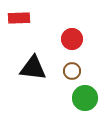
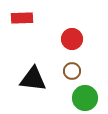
red rectangle: moved 3 px right
black triangle: moved 11 px down
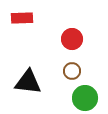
black triangle: moved 5 px left, 3 px down
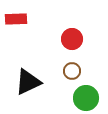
red rectangle: moved 6 px left, 1 px down
black triangle: rotated 32 degrees counterclockwise
green circle: moved 1 px right
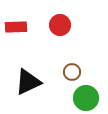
red rectangle: moved 8 px down
red circle: moved 12 px left, 14 px up
brown circle: moved 1 px down
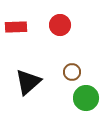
black triangle: rotated 16 degrees counterclockwise
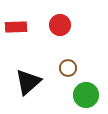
brown circle: moved 4 px left, 4 px up
green circle: moved 3 px up
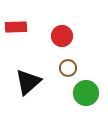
red circle: moved 2 px right, 11 px down
green circle: moved 2 px up
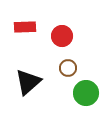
red rectangle: moved 9 px right
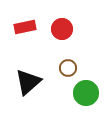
red rectangle: rotated 10 degrees counterclockwise
red circle: moved 7 px up
